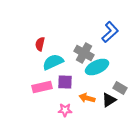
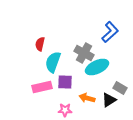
cyan semicircle: rotated 45 degrees counterclockwise
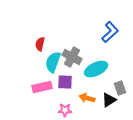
gray cross: moved 12 px left, 4 px down
cyan ellipse: moved 1 px left, 2 px down
gray rectangle: rotated 40 degrees clockwise
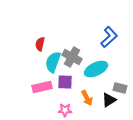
blue L-shape: moved 1 px left, 5 px down
gray rectangle: rotated 56 degrees counterclockwise
orange arrow: rotated 133 degrees counterclockwise
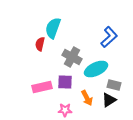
cyan semicircle: moved 34 px up
gray rectangle: moved 6 px left, 3 px up
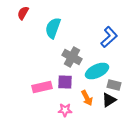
red semicircle: moved 17 px left, 31 px up; rotated 16 degrees clockwise
cyan ellipse: moved 1 px right, 2 px down
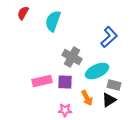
cyan semicircle: moved 7 px up
pink rectangle: moved 6 px up
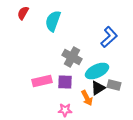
black triangle: moved 11 px left, 12 px up
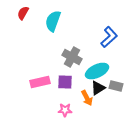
pink rectangle: moved 2 px left, 1 px down
gray rectangle: moved 2 px right, 1 px down
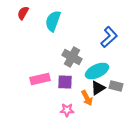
pink rectangle: moved 3 px up
pink star: moved 2 px right
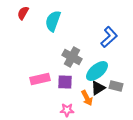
cyan ellipse: rotated 15 degrees counterclockwise
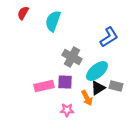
blue L-shape: rotated 10 degrees clockwise
pink rectangle: moved 4 px right, 7 px down
